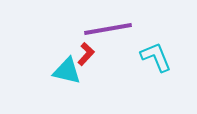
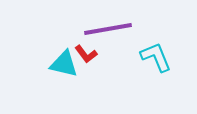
red L-shape: rotated 100 degrees clockwise
cyan triangle: moved 3 px left, 7 px up
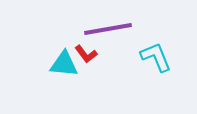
cyan triangle: rotated 8 degrees counterclockwise
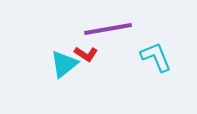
red L-shape: rotated 20 degrees counterclockwise
cyan triangle: rotated 44 degrees counterclockwise
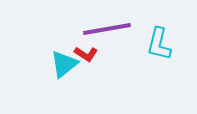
purple line: moved 1 px left
cyan L-shape: moved 3 px right, 13 px up; rotated 144 degrees counterclockwise
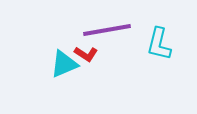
purple line: moved 1 px down
cyan triangle: rotated 16 degrees clockwise
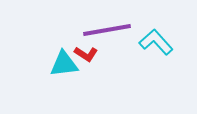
cyan L-shape: moved 3 px left, 2 px up; rotated 124 degrees clockwise
cyan triangle: rotated 16 degrees clockwise
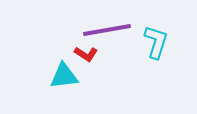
cyan L-shape: rotated 60 degrees clockwise
cyan triangle: moved 12 px down
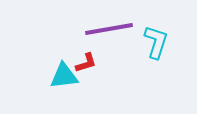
purple line: moved 2 px right, 1 px up
red L-shape: moved 9 px down; rotated 50 degrees counterclockwise
